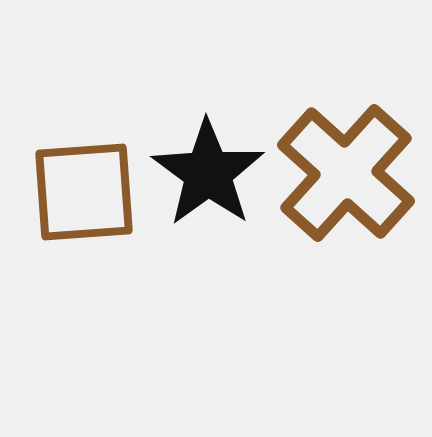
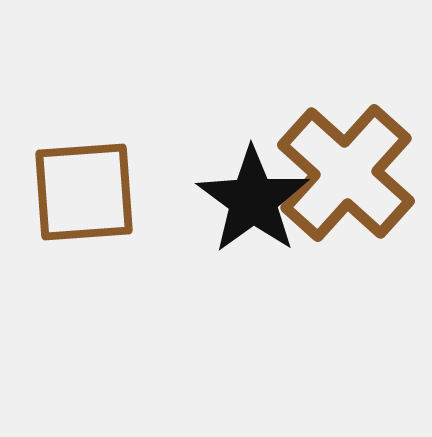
black star: moved 45 px right, 27 px down
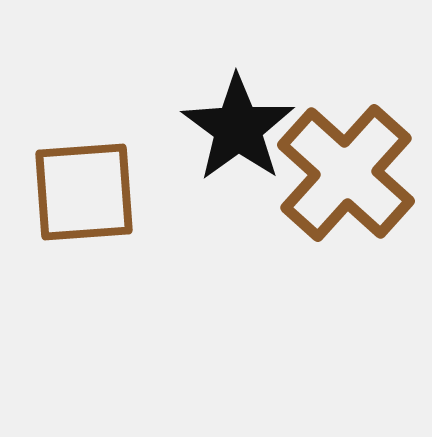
black star: moved 15 px left, 72 px up
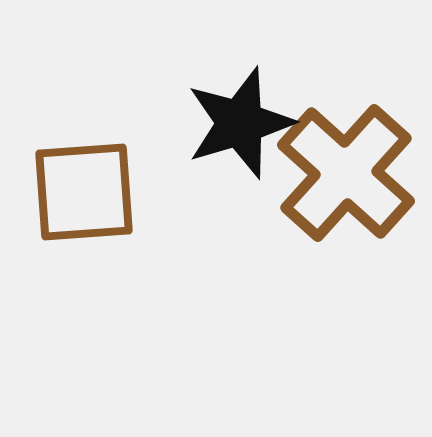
black star: moved 2 px right, 5 px up; rotated 19 degrees clockwise
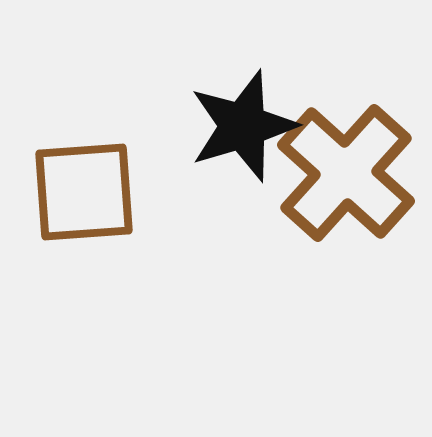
black star: moved 3 px right, 3 px down
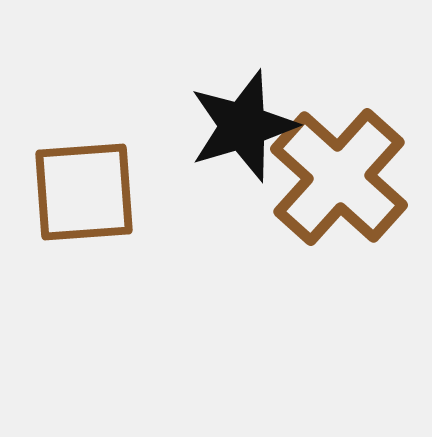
brown cross: moved 7 px left, 4 px down
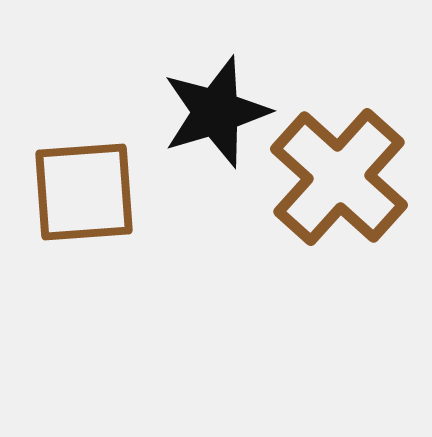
black star: moved 27 px left, 14 px up
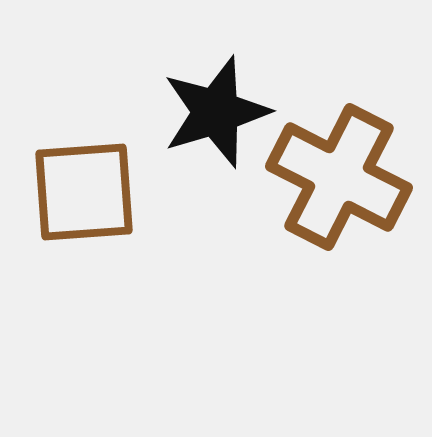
brown cross: rotated 15 degrees counterclockwise
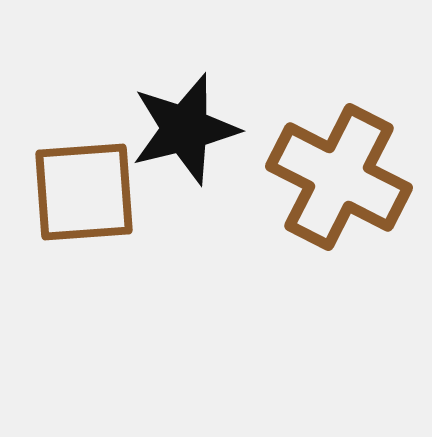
black star: moved 31 px left, 17 px down; rotated 3 degrees clockwise
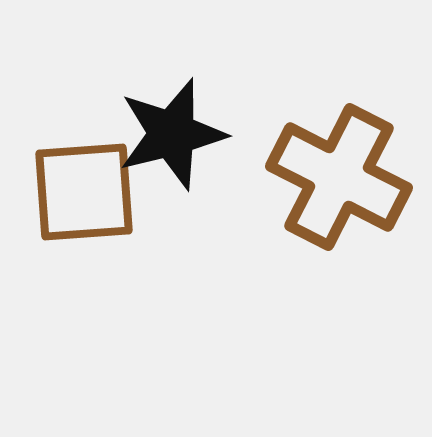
black star: moved 13 px left, 5 px down
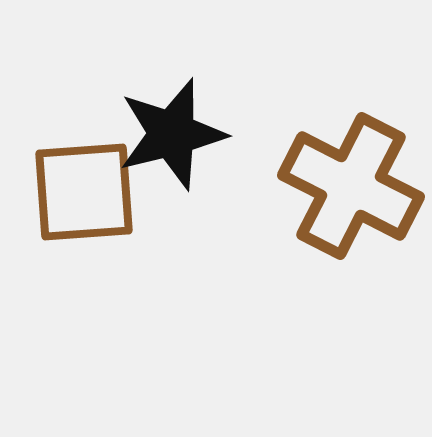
brown cross: moved 12 px right, 9 px down
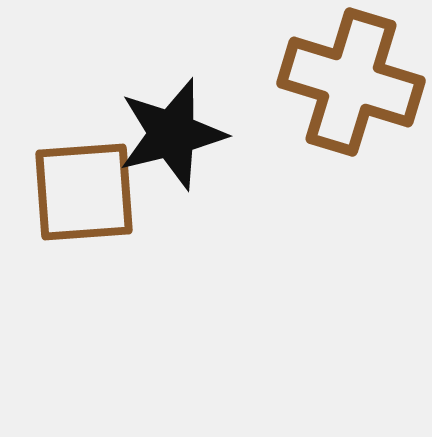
brown cross: moved 104 px up; rotated 10 degrees counterclockwise
